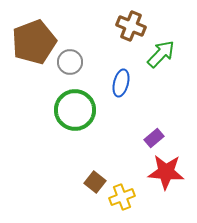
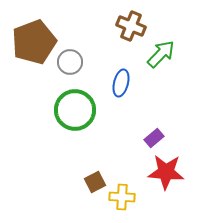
brown square: rotated 25 degrees clockwise
yellow cross: rotated 25 degrees clockwise
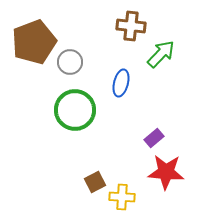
brown cross: rotated 16 degrees counterclockwise
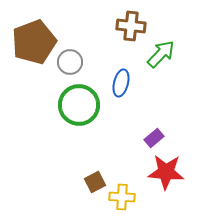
green circle: moved 4 px right, 5 px up
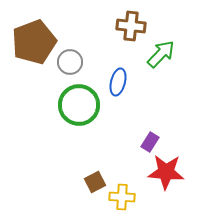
blue ellipse: moved 3 px left, 1 px up
purple rectangle: moved 4 px left, 4 px down; rotated 18 degrees counterclockwise
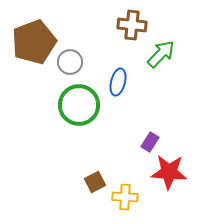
brown cross: moved 1 px right, 1 px up
red star: moved 3 px right
yellow cross: moved 3 px right
